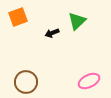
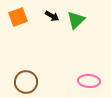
green triangle: moved 1 px left, 1 px up
black arrow: moved 17 px up; rotated 128 degrees counterclockwise
pink ellipse: rotated 30 degrees clockwise
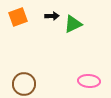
black arrow: rotated 32 degrees counterclockwise
green triangle: moved 3 px left, 4 px down; rotated 18 degrees clockwise
brown circle: moved 2 px left, 2 px down
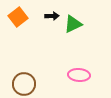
orange square: rotated 18 degrees counterclockwise
pink ellipse: moved 10 px left, 6 px up
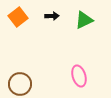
green triangle: moved 11 px right, 4 px up
pink ellipse: moved 1 px down; rotated 70 degrees clockwise
brown circle: moved 4 px left
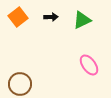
black arrow: moved 1 px left, 1 px down
green triangle: moved 2 px left
pink ellipse: moved 10 px right, 11 px up; rotated 20 degrees counterclockwise
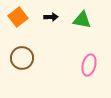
green triangle: rotated 36 degrees clockwise
pink ellipse: rotated 50 degrees clockwise
brown circle: moved 2 px right, 26 px up
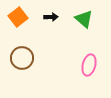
green triangle: moved 2 px right, 1 px up; rotated 30 degrees clockwise
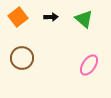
pink ellipse: rotated 20 degrees clockwise
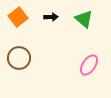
brown circle: moved 3 px left
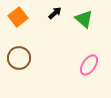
black arrow: moved 4 px right, 4 px up; rotated 40 degrees counterclockwise
